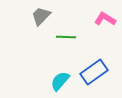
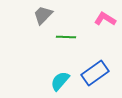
gray trapezoid: moved 2 px right, 1 px up
blue rectangle: moved 1 px right, 1 px down
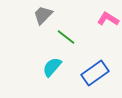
pink L-shape: moved 3 px right
green line: rotated 36 degrees clockwise
cyan semicircle: moved 8 px left, 14 px up
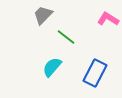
blue rectangle: rotated 28 degrees counterclockwise
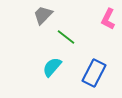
pink L-shape: rotated 95 degrees counterclockwise
blue rectangle: moved 1 px left
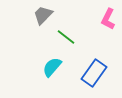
blue rectangle: rotated 8 degrees clockwise
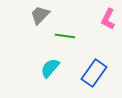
gray trapezoid: moved 3 px left
green line: moved 1 px left, 1 px up; rotated 30 degrees counterclockwise
cyan semicircle: moved 2 px left, 1 px down
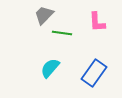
gray trapezoid: moved 4 px right
pink L-shape: moved 11 px left, 3 px down; rotated 30 degrees counterclockwise
green line: moved 3 px left, 3 px up
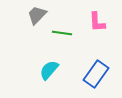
gray trapezoid: moved 7 px left
cyan semicircle: moved 1 px left, 2 px down
blue rectangle: moved 2 px right, 1 px down
